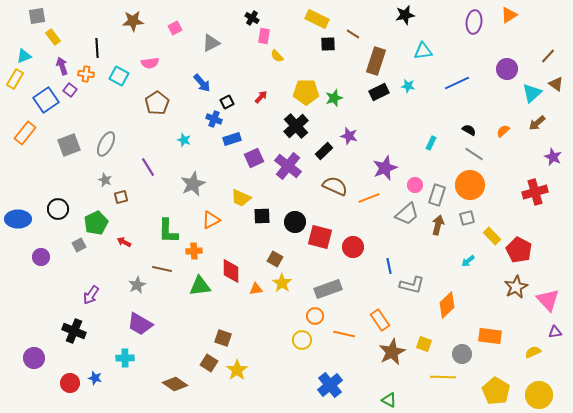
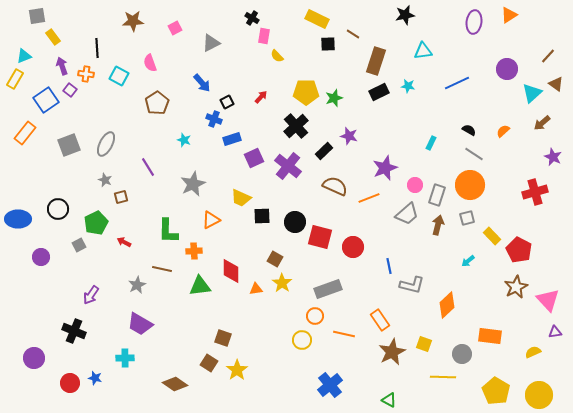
pink semicircle at (150, 63): rotated 78 degrees clockwise
brown arrow at (537, 123): moved 5 px right
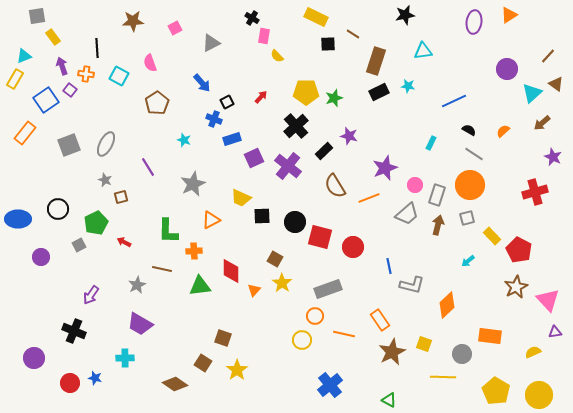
yellow rectangle at (317, 19): moved 1 px left, 2 px up
blue line at (457, 83): moved 3 px left, 18 px down
brown semicircle at (335, 186): rotated 145 degrees counterclockwise
orange triangle at (256, 289): moved 2 px left, 1 px down; rotated 40 degrees counterclockwise
brown square at (209, 363): moved 6 px left
